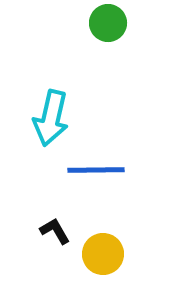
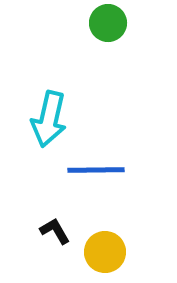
cyan arrow: moved 2 px left, 1 px down
yellow circle: moved 2 px right, 2 px up
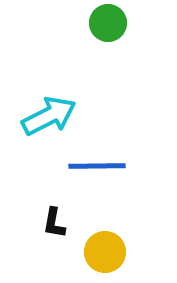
cyan arrow: moved 3 px up; rotated 130 degrees counterclockwise
blue line: moved 1 px right, 4 px up
black L-shape: moved 1 px left, 8 px up; rotated 140 degrees counterclockwise
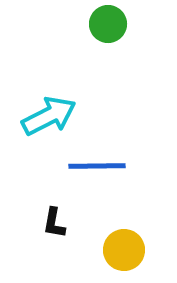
green circle: moved 1 px down
yellow circle: moved 19 px right, 2 px up
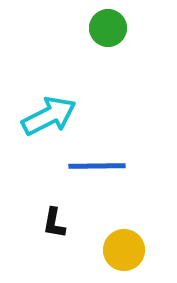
green circle: moved 4 px down
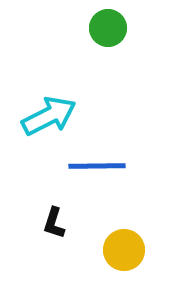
black L-shape: rotated 8 degrees clockwise
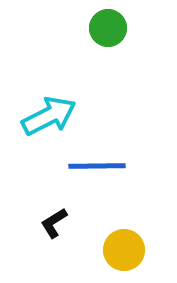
black L-shape: rotated 40 degrees clockwise
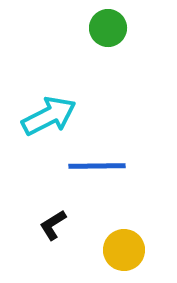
black L-shape: moved 1 px left, 2 px down
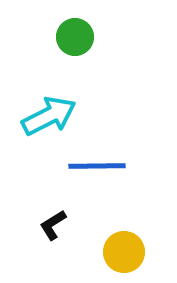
green circle: moved 33 px left, 9 px down
yellow circle: moved 2 px down
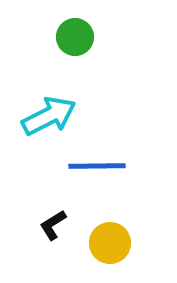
yellow circle: moved 14 px left, 9 px up
